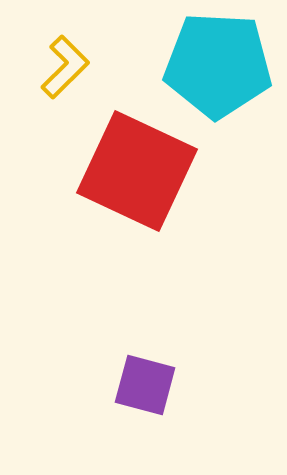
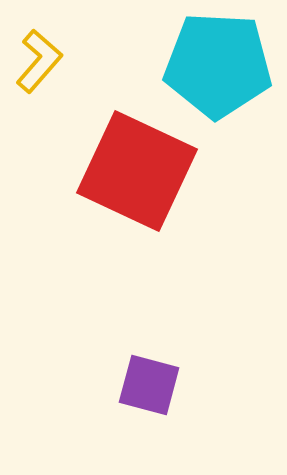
yellow L-shape: moved 26 px left, 6 px up; rotated 4 degrees counterclockwise
purple square: moved 4 px right
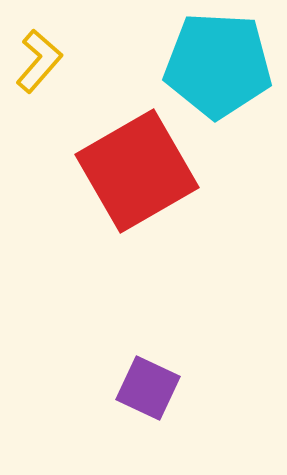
red square: rotated 35 degrees clockwise
purple square: moved 1 px left, 3 px down; rotated 10 degrees clockwise
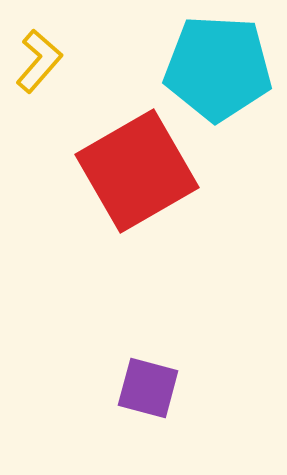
cyan pentagon: moved 3 px down
purple square: rotated 10 degrees counterclockwise
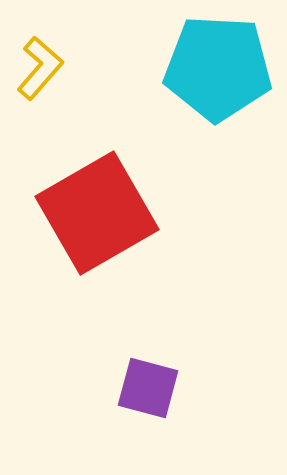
yellow L-shape: moved 1 px right, 7 px down
red square: moved 40 px left, 42 px down
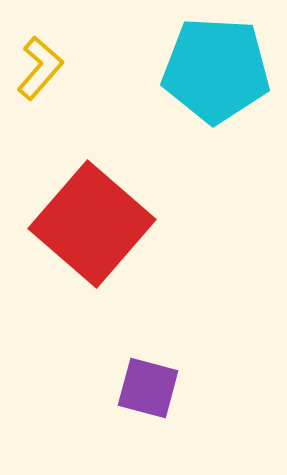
cyan pentagon: moved 2 px left, 2 px down
red square: moved 5 px left, 11 px down; rotated 19 degrees counterclockwise
